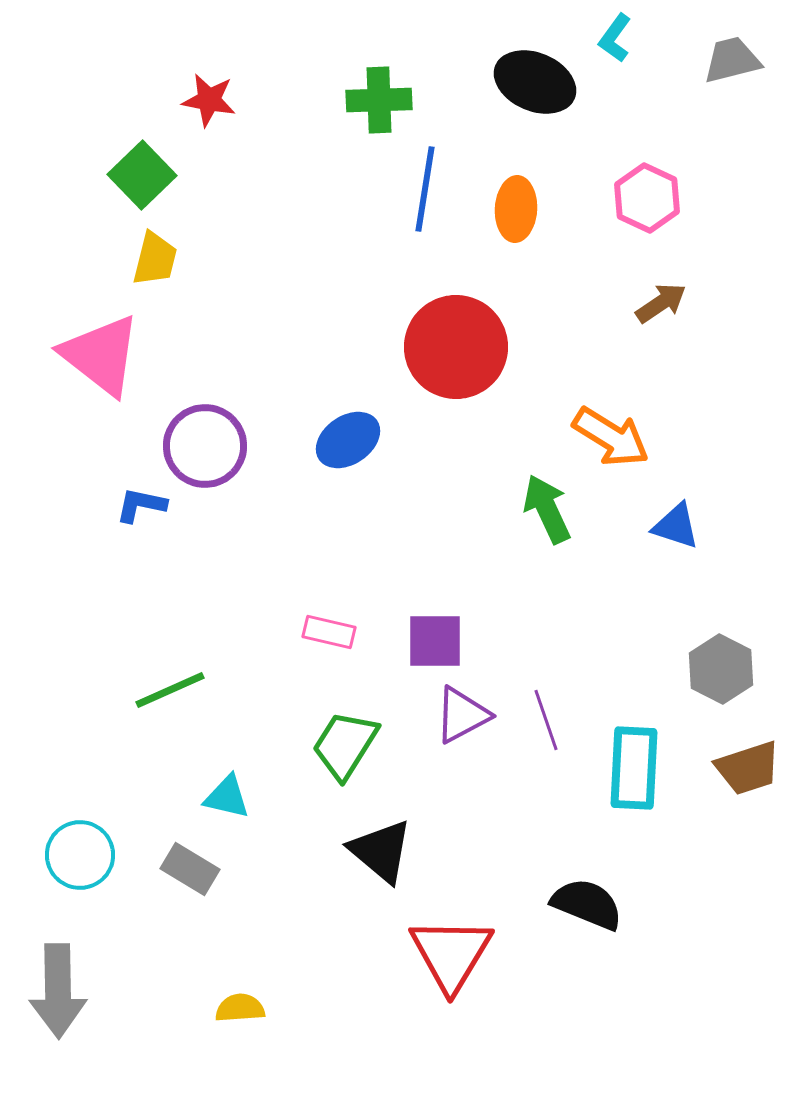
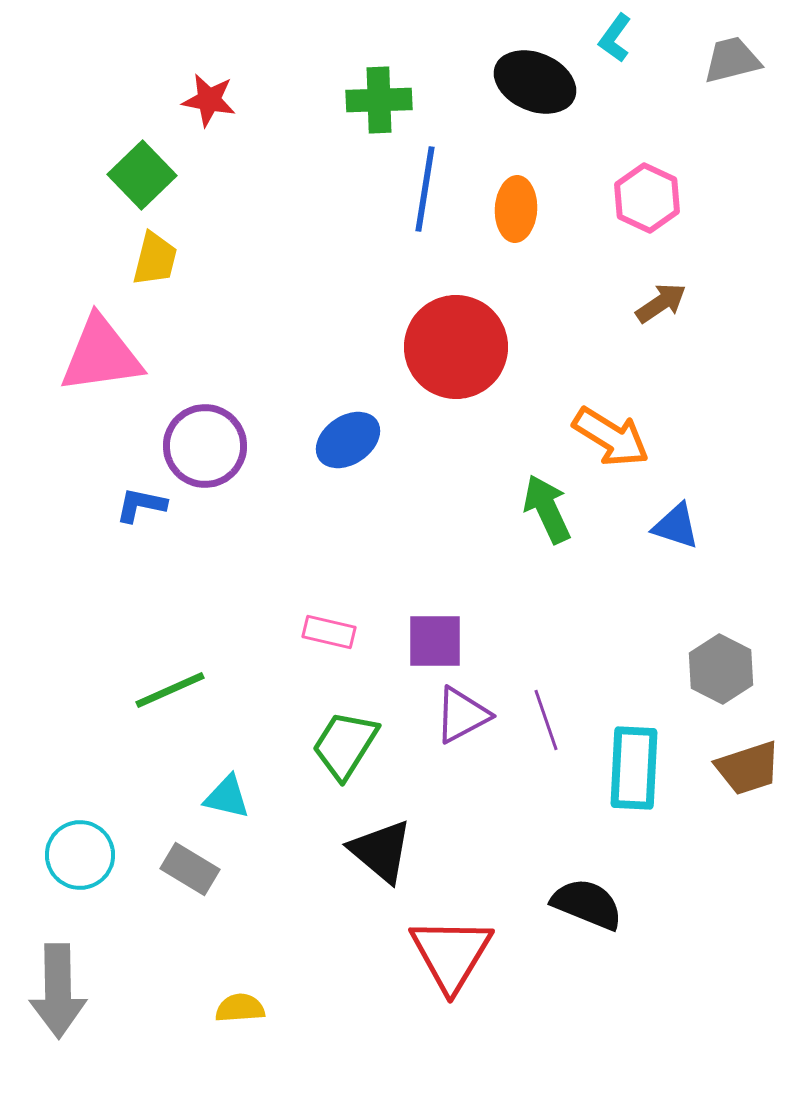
pink triangle: rotated 46 degrees counterclockwise
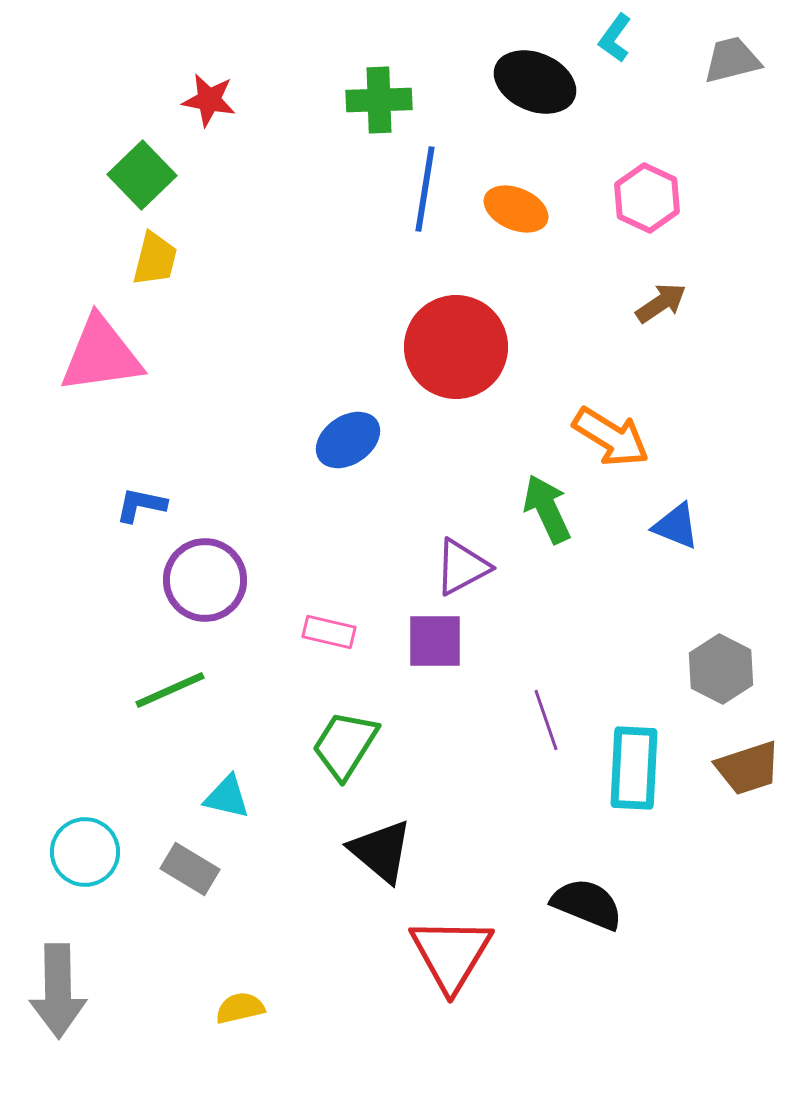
orange ellipse: rotated 70 degrees counterclockwise
purple circle: moved 134 px down
blue triangle: rotated 4 degrees clockwise
purple triangle: moved 148 px up
cyan circle: moved 5 px right, 3 px up
yellow semicircle: rotated 9 degrees counterclockwise
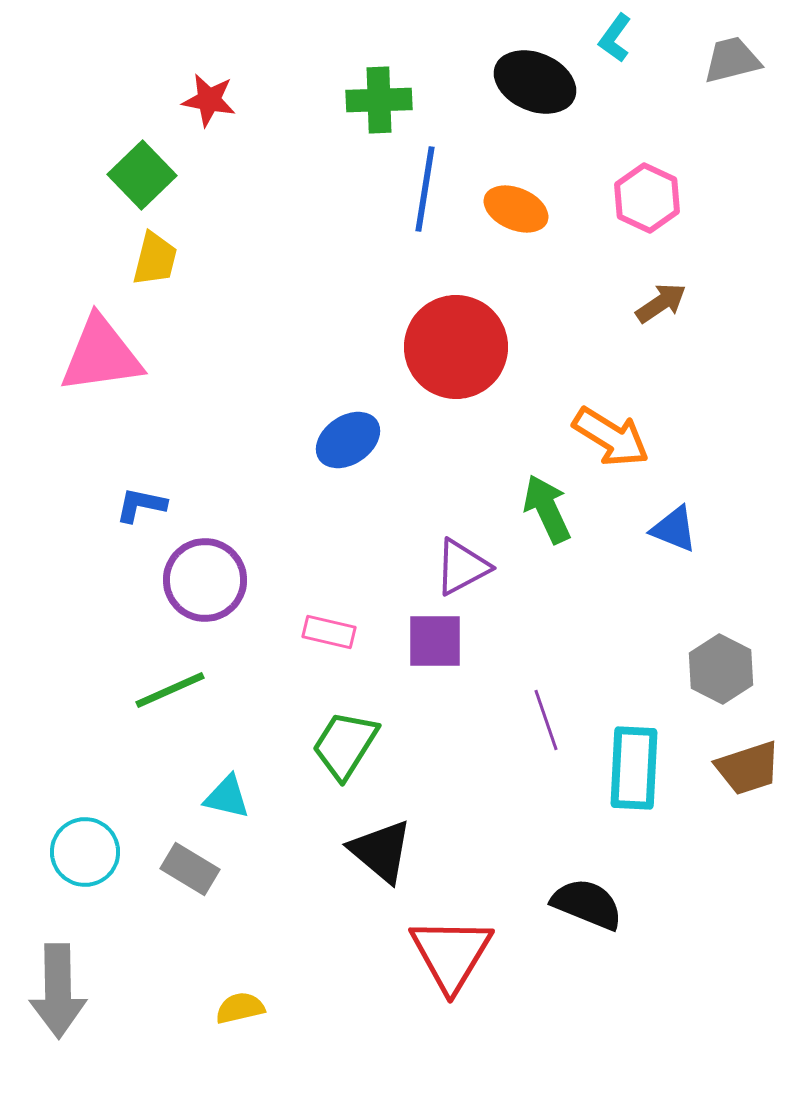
blue triangle: moved 2 px left, 3 px down
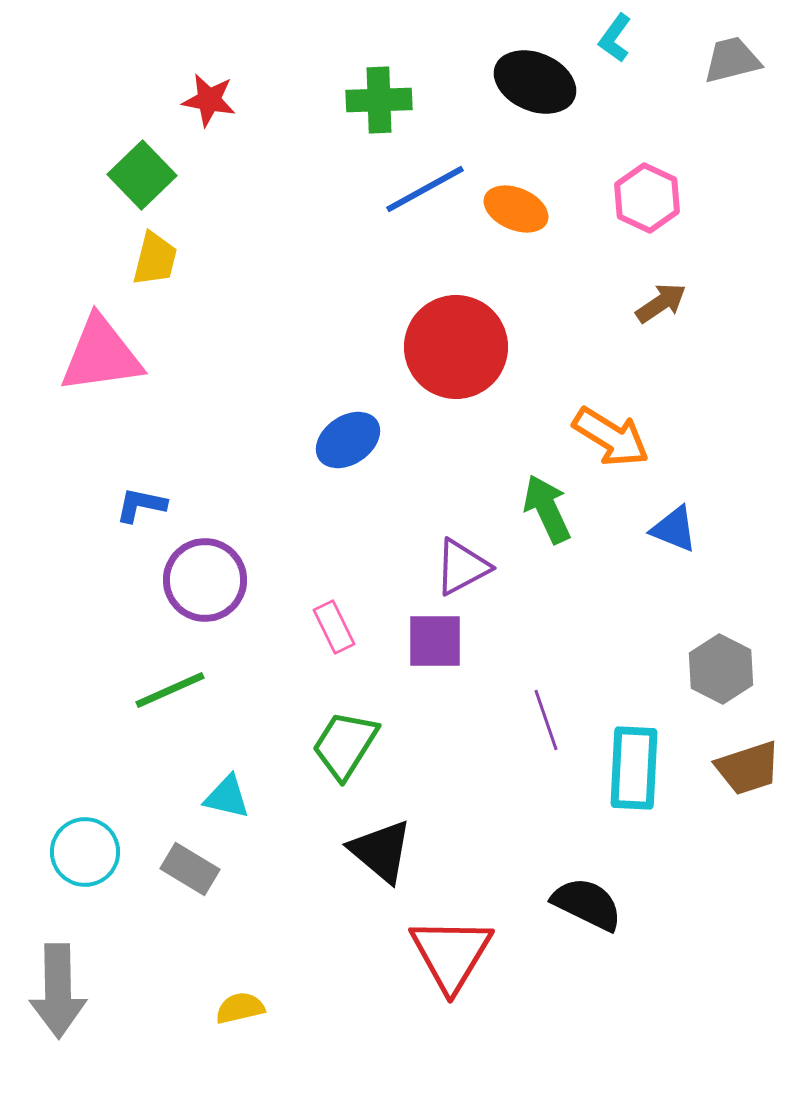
blue line: rotated 52 degrees clockwise
pink rectangle: moved 5 px right, 5 px up; rotated 51 degrees clockwise
black semicircle: rotated 4 degrees clockwise
